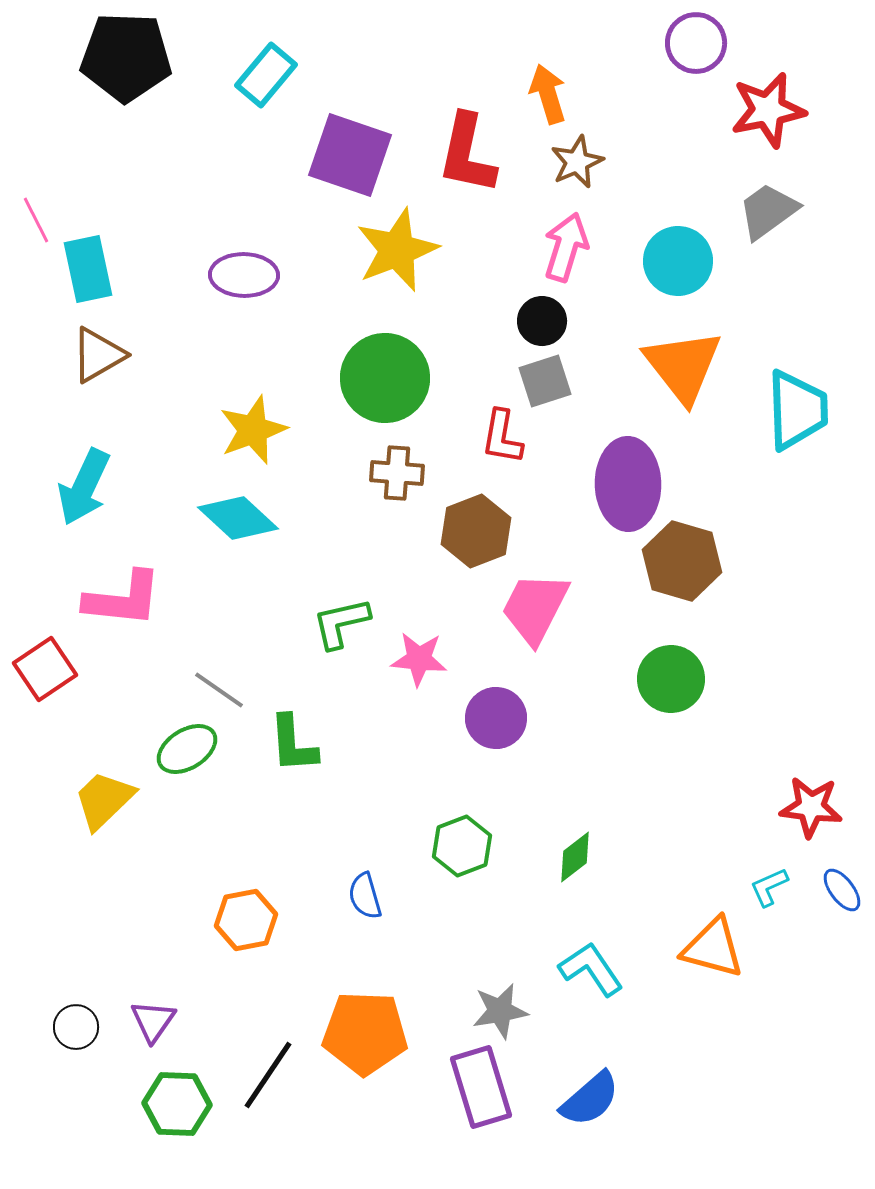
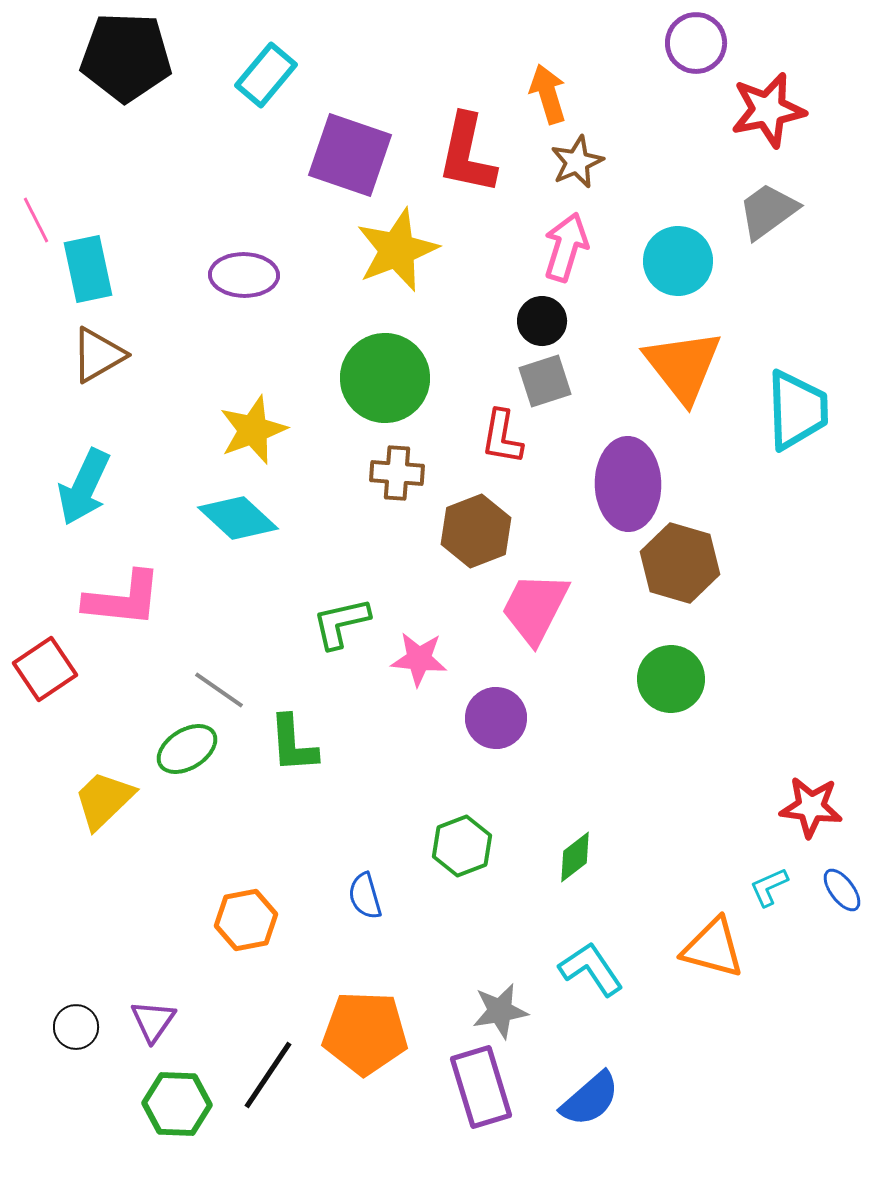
brown hexagon at (682, 561): moved 2 px left, 2 px down
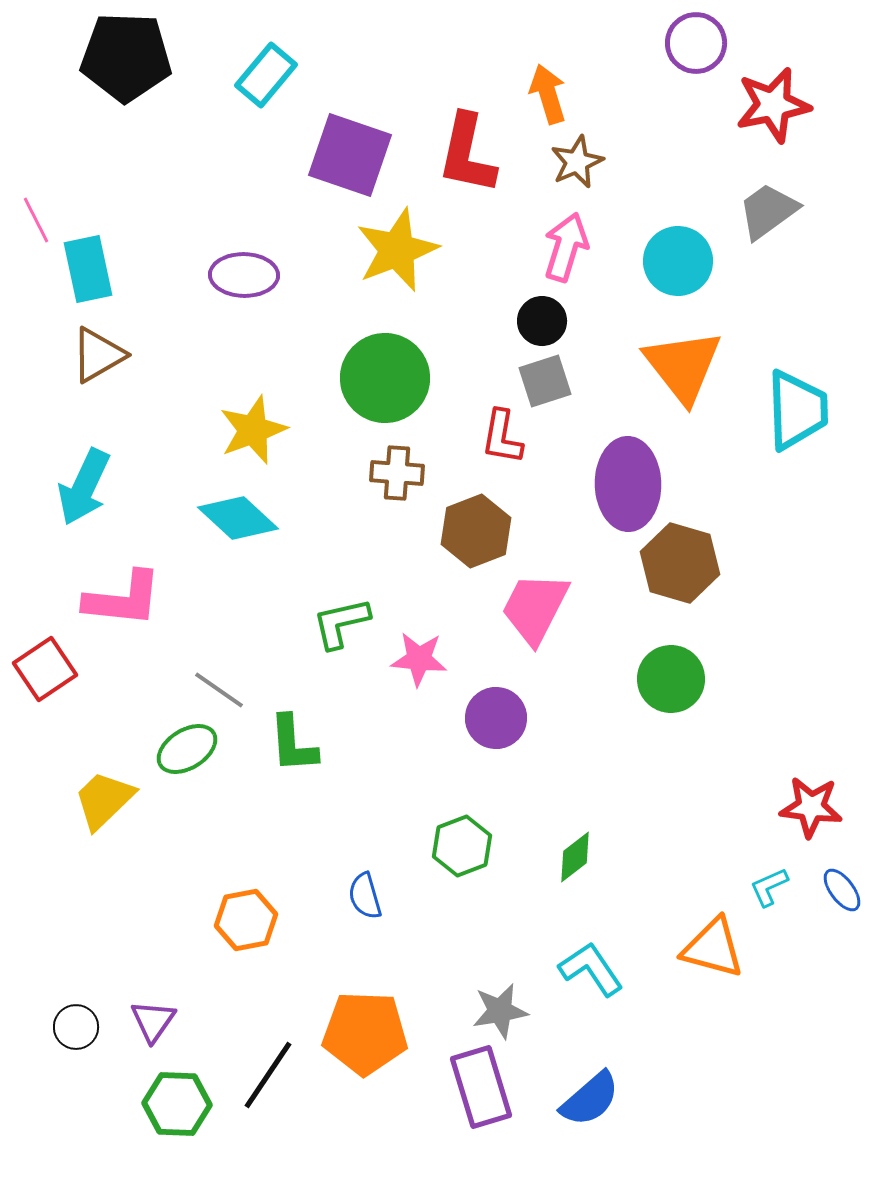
red star at (768, 110): moved 5 px right, 5 px up
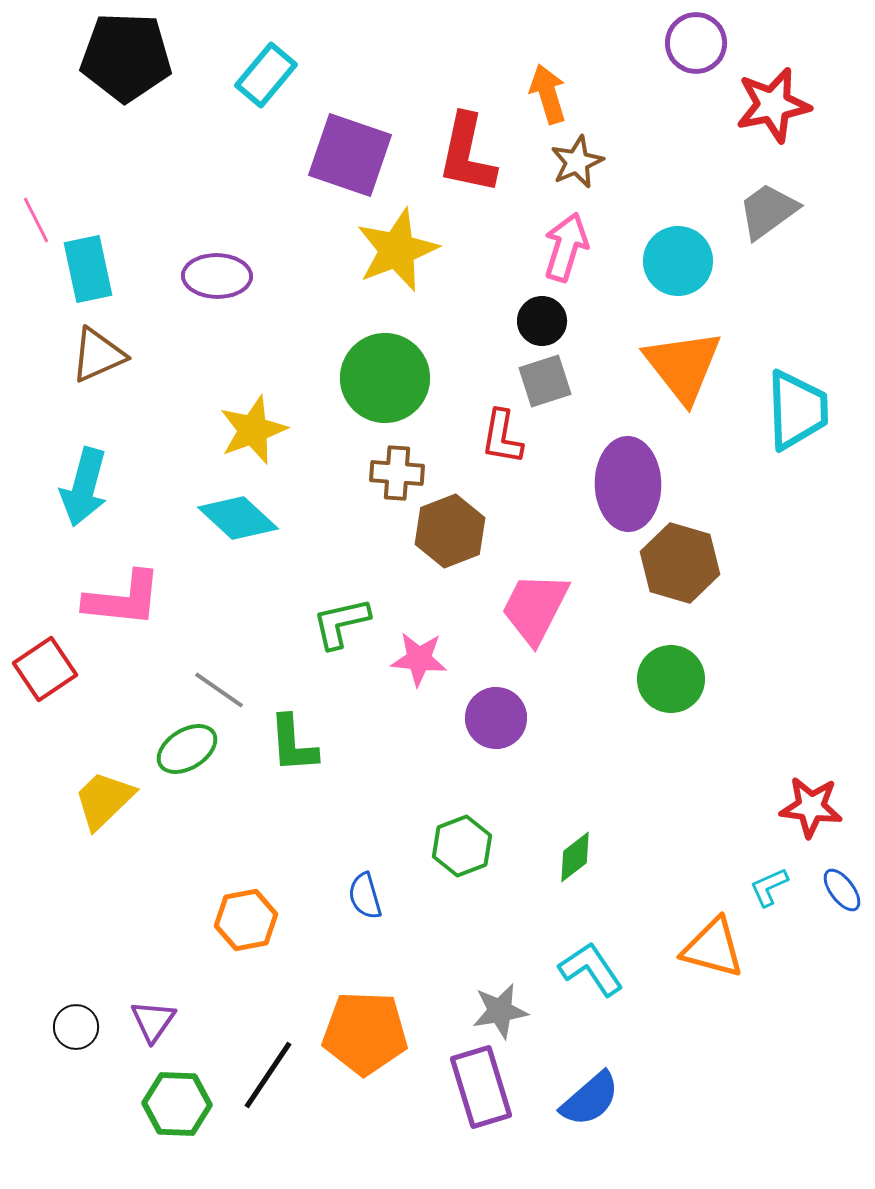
purple ellipse at (244, 275): moved 27 px left, 1 px down
brown triangle at (98, 355): rotated 6 degrees clockwise
cyan arrow at (84, 487): rotated 10 degrees counterclockwise
brown hexagon at (476, 531): moved 26 px left
